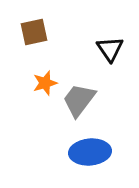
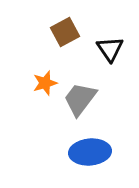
brown square: moved 31 px right; rotated 16 degrees counterclockwise
gray trapezoid: moved 1 px right, 1 px up
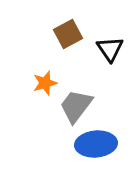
brown square: moved 3 px right, 2 px down
gray trapezoid: moved 4 px left, 7 px down
blue ellipse: moved 6 px right, 8 px up
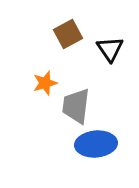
gray trapezoid: rotated 30 degrees counterclockwise
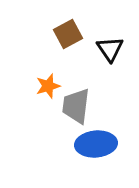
orange star: moved 3 px right, 3 px down
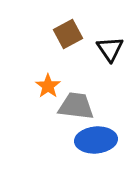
orange star: rotated 20 degrees counterclockwise
gray trapezoid: rotated 90 degrees clockwise
blue ellipse: moved 4 px up
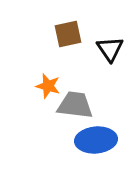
brown square: rotated 16 degrees clockwise
orange star: rotated 20 degrees counterclockwise
gray trapezoid: moved 1 px left, 1 px up
